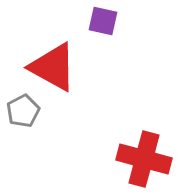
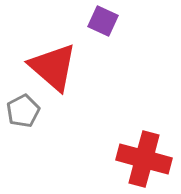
purple square: rotated 12 degrees clockwise
red triangle: rotated 12 degrees clockwise
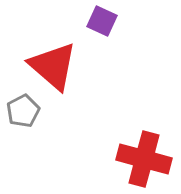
purple square: moved 1 px left
red triangle: moved 1 px up
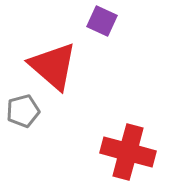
gray pentagon: rotated 12 degrees clockwise
red cross: moved 16 px left, 7 px up
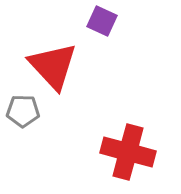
red triangle: rotated 6 degrees clockwise
gray pentagon: rotated 16 degrees clockwise
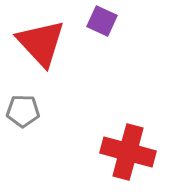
red triangle: moved 12 px left, 23 px up
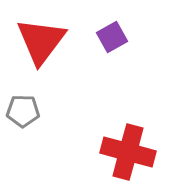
purple square: moved 10 px right, 16 px down; rotated 36 degrees clockwise
red triangle: moved 2 px up; rotated 20 degrees clockwise
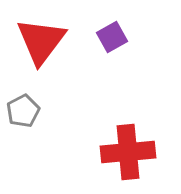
gray pentagon: rotated 28 degrees counterclockwise
red cross: rotated 20 degrees counterclockwise
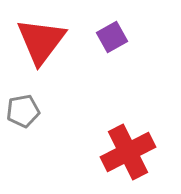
gray pentagon: rotated 16 degrees clockwise
red cross: rotated 22 degrees counterclockwise
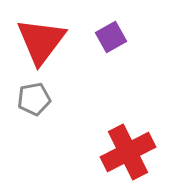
purple square: moved 1 px left
gray pentagon: moved 11 px right, 12 px up
